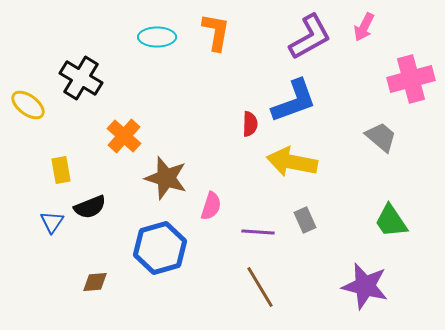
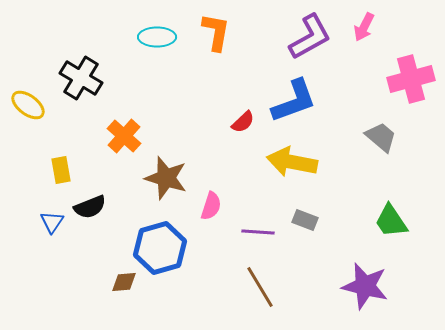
red semicircle: moved 7 px left, 2 px up; rotated 45 degrees clockwise
gray rectangle: rotated 45 degrees counterclockwise
brown diamond: moved 29 px right
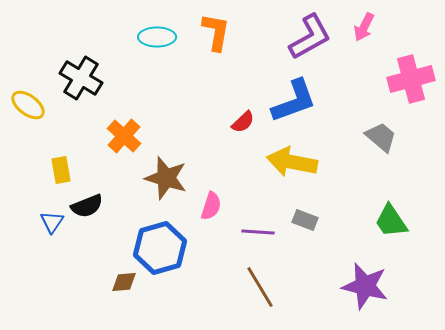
black semicircle: moved 3 px left, 1 px up
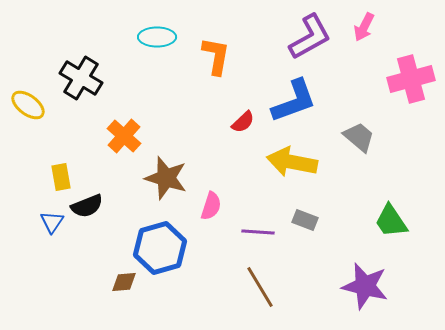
orange L-shape: moved 24 px down
gray trapezoid: moved 22 px left
yellow rectangle: moved 7 px down
